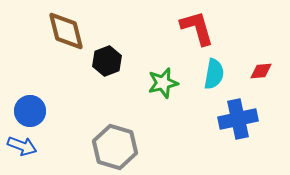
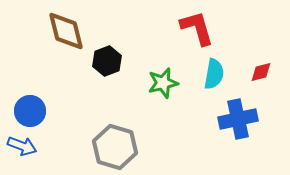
red diamond: moved 1 px down; rotated 10 degrees counterclockwise
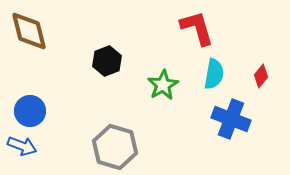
brown diamond: moved 37 px left
red diamond: moved 4 px down; rotated 35 degrees counterclockwise
green star: moved 2 px down; rotated 16 degrees counterclockwise
blue cross: moved 7 px left; rotated 33 degrees clockwise
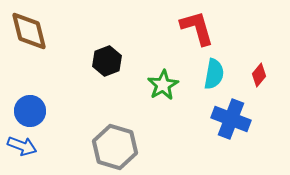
red diamond: moved 2 px left, 1 px up
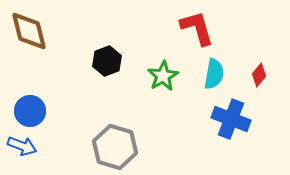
green star: moved 9 px up
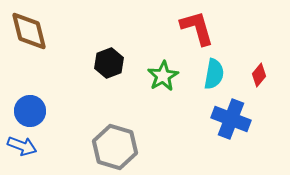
black hexagon: moved 2 px right, 2 px down
